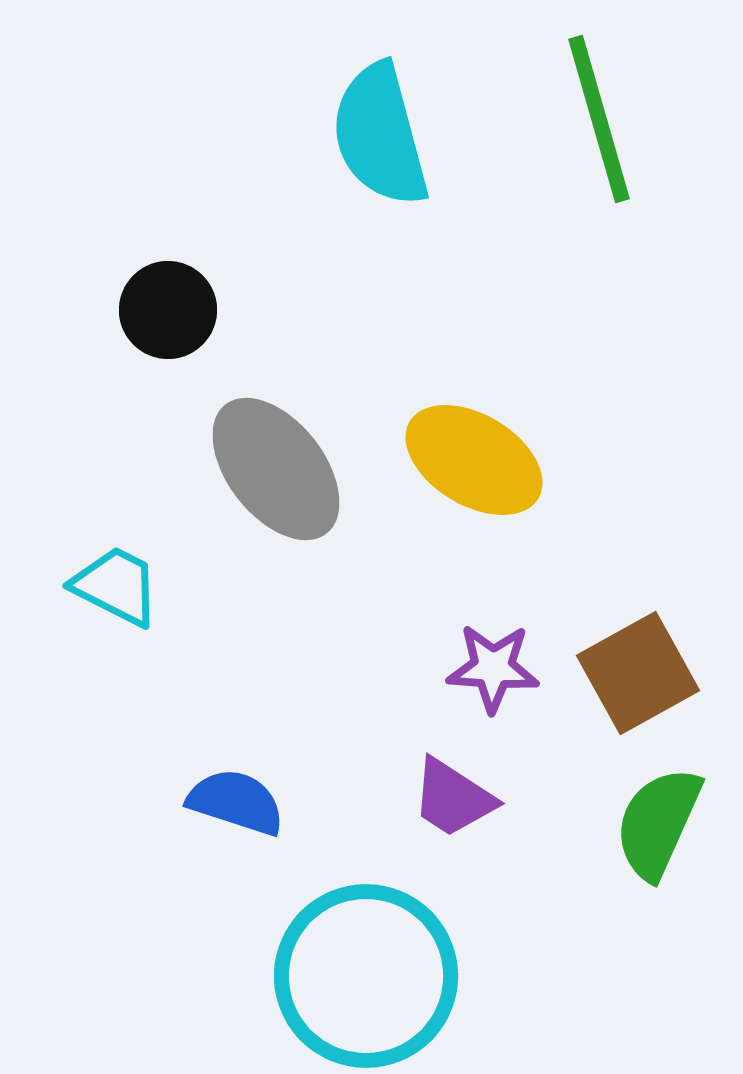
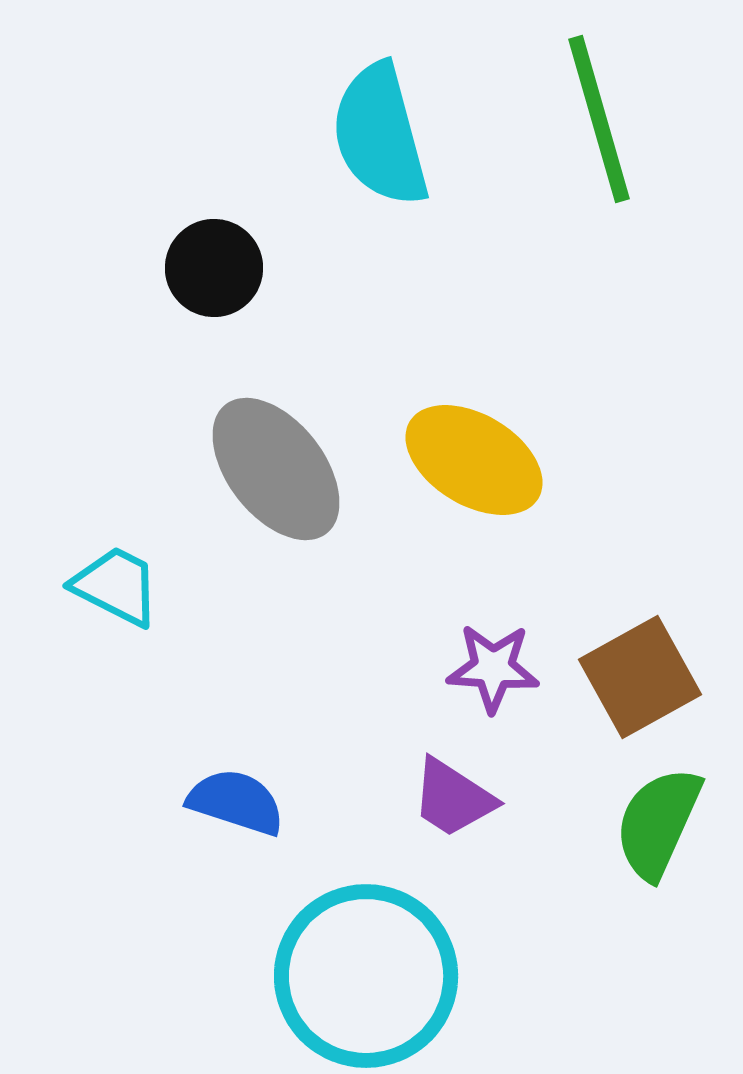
black circle: moved 46 px right, 42 px up
brown square: moved 2 px right, 4 px down
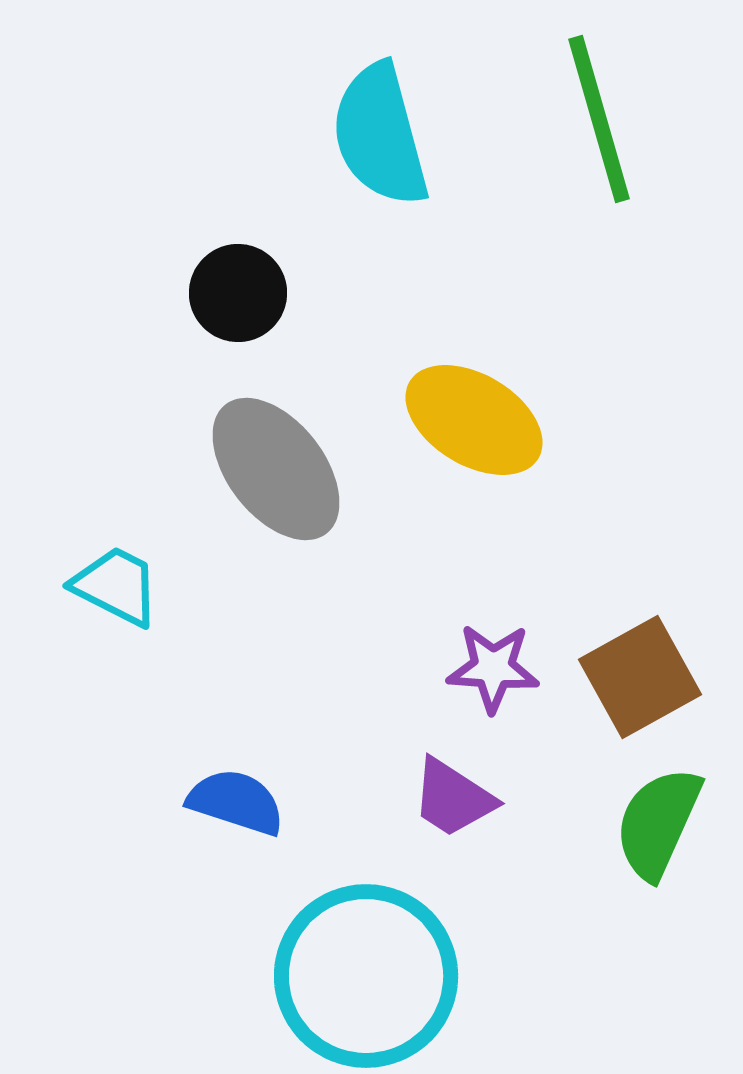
black circle: moved 24 px right, 25 px down
yellow ellipse: moved 40 px up
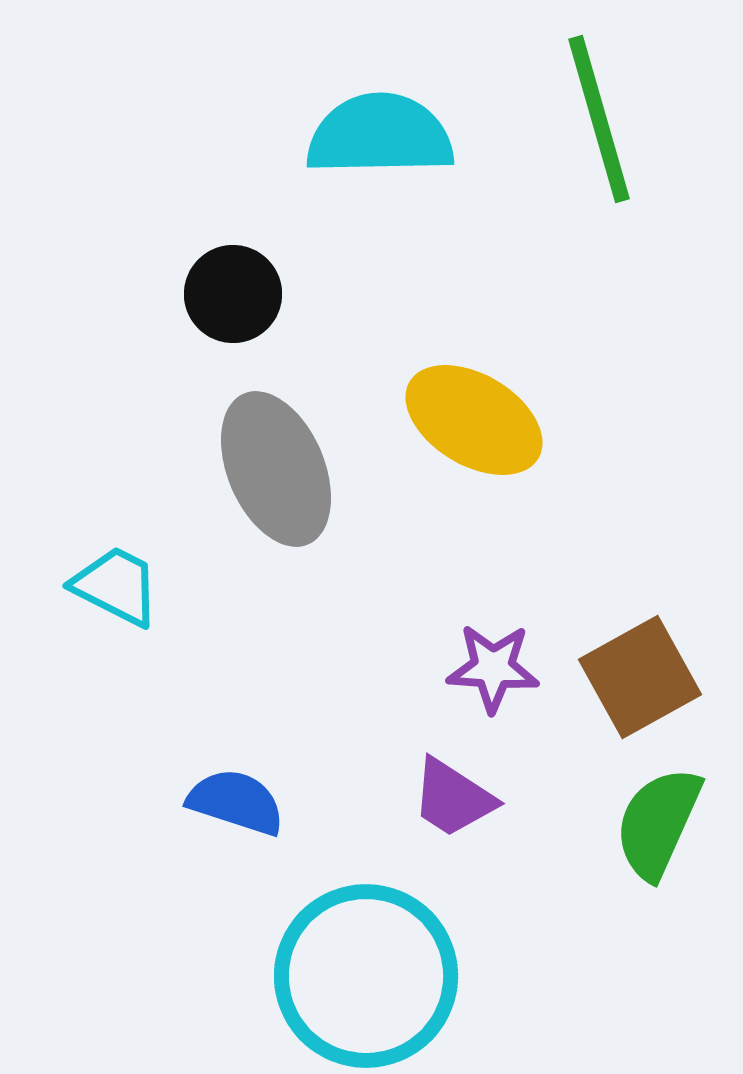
cyan semicircle: rotated 104 degrees clockwise
black circle: moved 5 px left, 1 px down
gray ellipse: rotated 15 degrees clockwise
